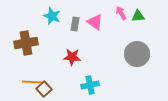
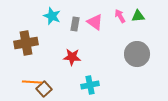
pink arrow: moved 1 px left, 3 px down
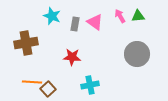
brown square: moved 4 px right
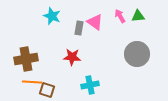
gray rectangle: moved 4 px right, 4 px down
brown cross: moved 16 px down
brown square: moved 1 px left, 1 px down; rotated 28 degrees counterclockwise
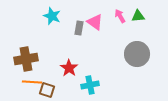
red star: moved 3 px left, 11 px down; rotated 30 degrees clockwise
